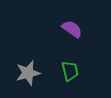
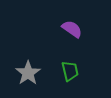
gray star: rotated 20 degrees counterclockwise
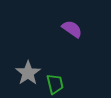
green trapezoid: moved 15 px left, 13 px down
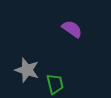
gray star: moved 1 px left, 3 px up; rotated 20 degrees counterclockwise
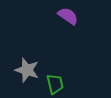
purple semicircle: moved 4 px left, 13 px up
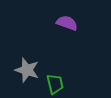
purple semicircle: moved 1 px left, 7 px down; rotated 15 degrees counterclockwise
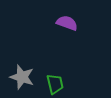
gray star: moved 5 px left, 7 px down
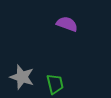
purple semicircle: moved 1 px down
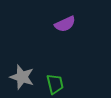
purple semicircle: moved 2 px left; rotated 135 degrees clockwise
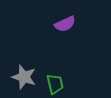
gray star: moved 2 px right
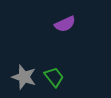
green trapezoid: moved 1 px left, 7 px up; rotated 25 degrees counterclockwise
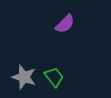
purple semicircle: rotated 20 degrees counterclockwise
